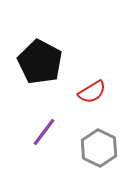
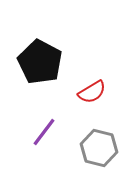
gray hexagon: rotated 12 degrees counterclockwise
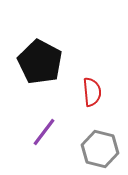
red semicircle: rotated 64 degrees counterclockwise
gray hexagon: moved 1 px right, 1 px down
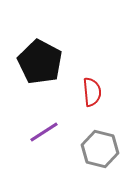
purple line: rotated 20 degrees clockwise
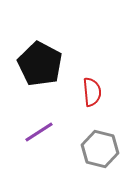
black pentagon: moved 2 px down
purple line: moved 5 px left
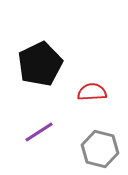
black pentagon: rotated 18 degrees clockwise
red semicircle: rotated 88 degrees counterclockwise
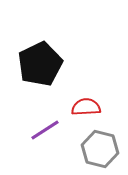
red semicircle: moved 6 px left, 15 px down
purple line: moved 6 px right, 2 px up
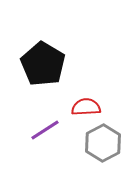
black pentagon: moved 3 px right; rotated 15 degrees counterclockwise
gray hexagon: moved 3 px right, 6 px up; rotated 18 degrees clockwise
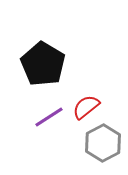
red semicircle: rotated 36 degrees counterclockwise
purple line: moved 4 px right, 13 px up
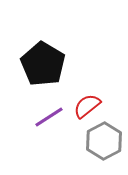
red semicircle: moved 1 px right, 1 px up
gray hexagon: moved 1 px right, 2 px up
